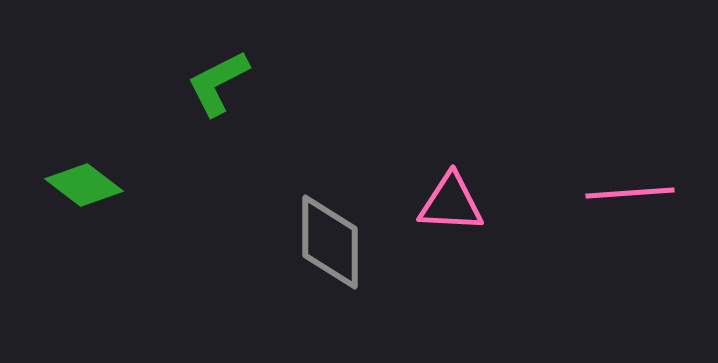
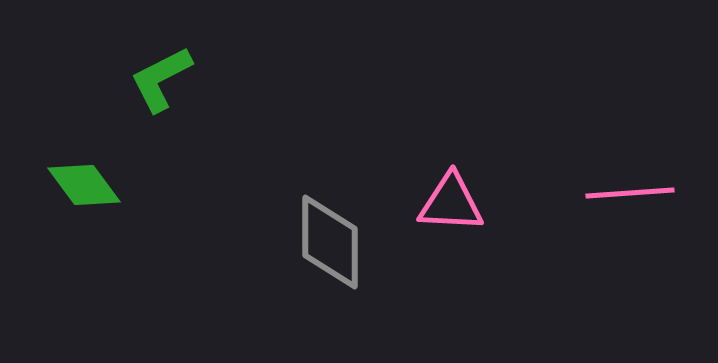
green L-shape: moved 57 px left, 4 px up
green diamond: rotated 16 degrees clockwise
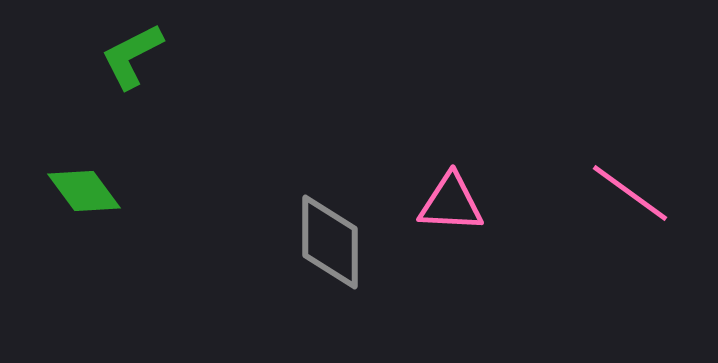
green L-shape: moved 29 px left, 23 px up
green diamond: moved 6 px down
pink line: rotated 40 degrees clockwise
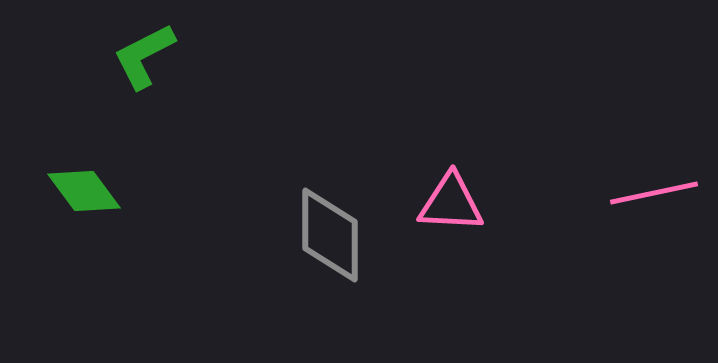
green L-shape: moved 12 px right
pink line: moved 24 px right; rotated 48 degrees counterclockwise
gray diamond: moved 7 px up
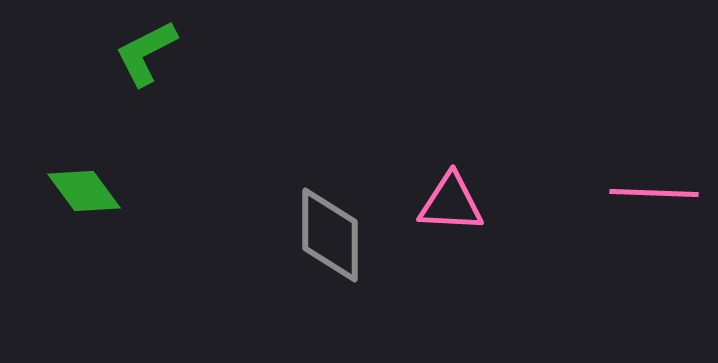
green L-shape: moved 2 px right, 3 px up
pink line: rotated 14 degrees clockwise
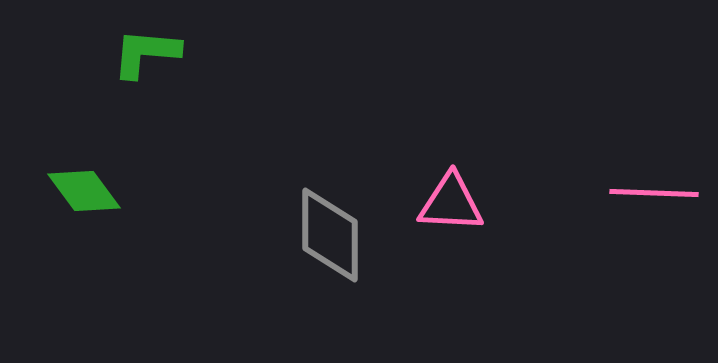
green L-shape: rotated 32 degrees clockwise
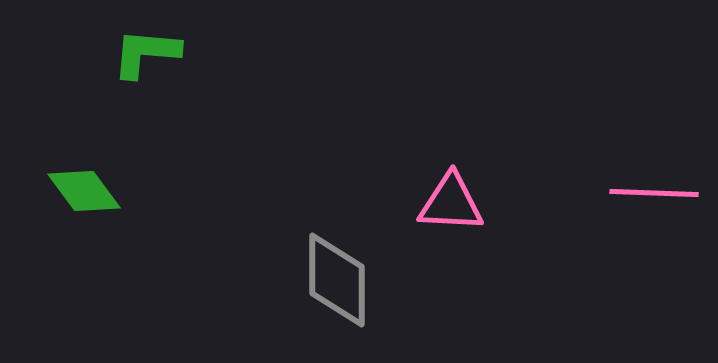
gray diamond: moved 7 px right, 45 px down
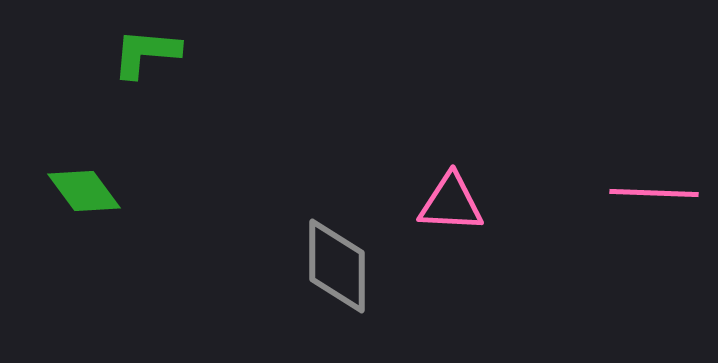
gray diamond: moved 14 px up
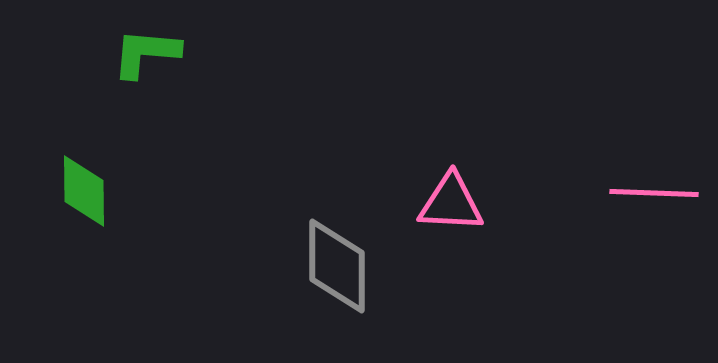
green diamond: rotated 36 degrees clockwise
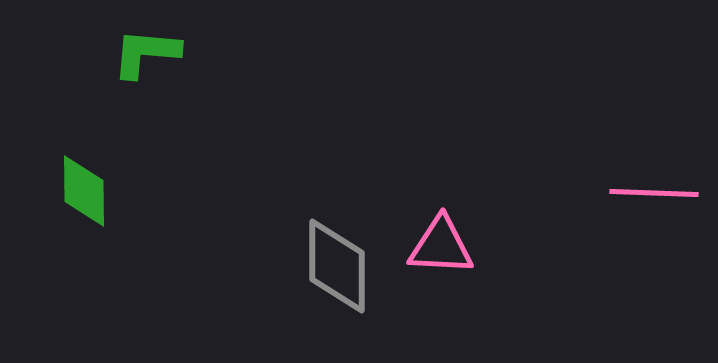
pink triangle: moved 10 px left, 43 px down
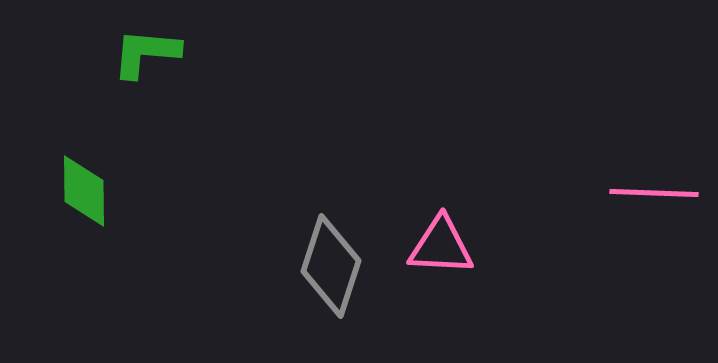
gray diamond: moved 6 px left; rotated 18 degrees clockwise
